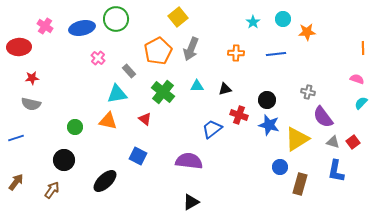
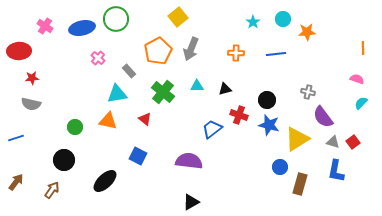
red ellipse at (19, 47): moved 4 px down
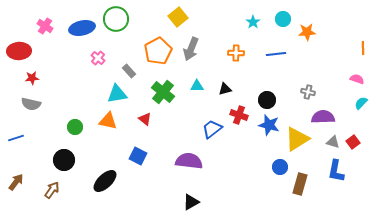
purple semicircle at (323, 117): rotated 125 degrees clockwise
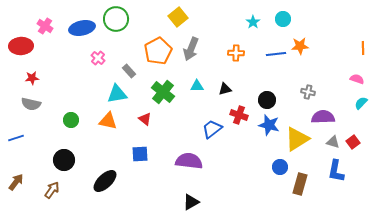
orange star at (307, 32): moved 7 px left, 14 px down
red ellipse at (19, 51): moved 2 px right, 5 px up
green circle at (75, 127): moved 4 px left, 7 px up
blue square at (138, 156): moved 2 px right, 2 px up; rotated 30 degrees counterclockwise
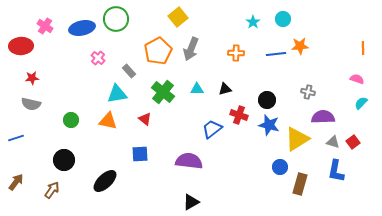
cyan triangle at (197, 86): moved 3 px down
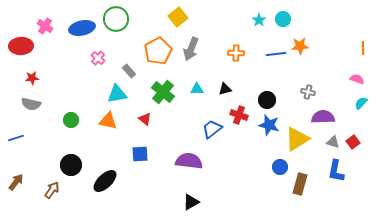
cyan star at (253, 22): moved 6 px right, 2 px up
black circle at (64, 160): moved 7 px right, 5 px down
